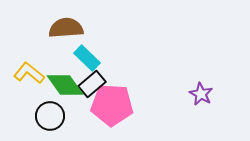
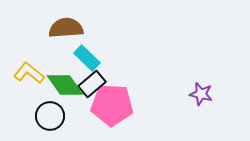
purple star: rotated 15 degrees counterclockwise
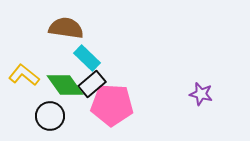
brown semicircle: rotated 12 degrees clockwise
yellow L-shape: moved 5 px left, 2 px down
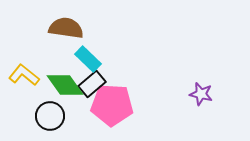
cyan rectangle: moved 1 px right, 1 px down
